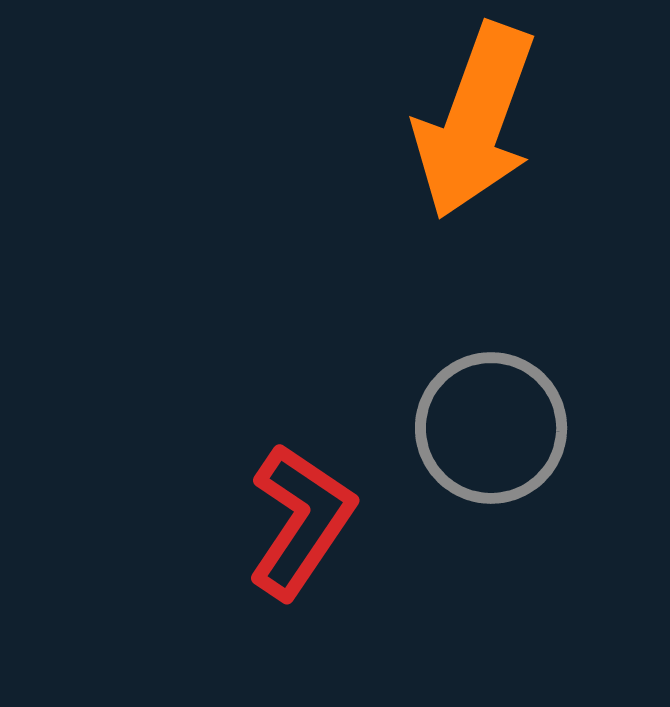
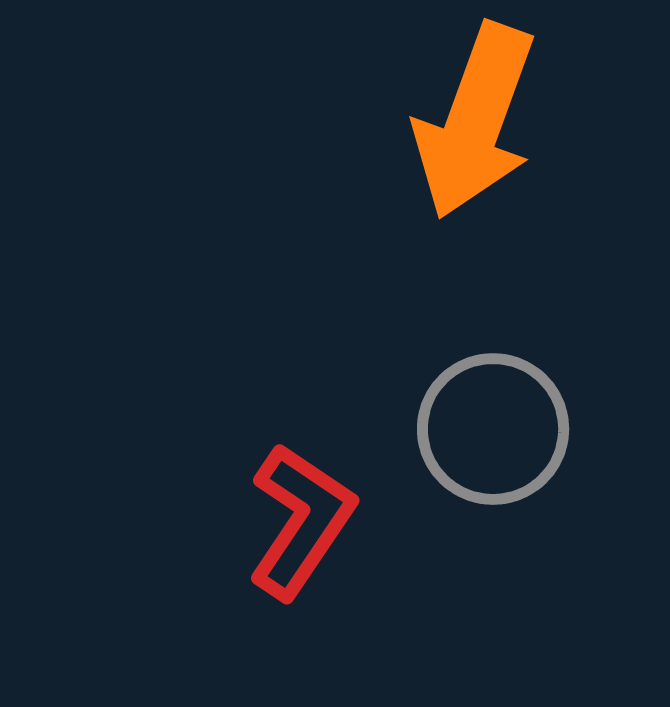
gray circle: moved 2 px right, 1 px down
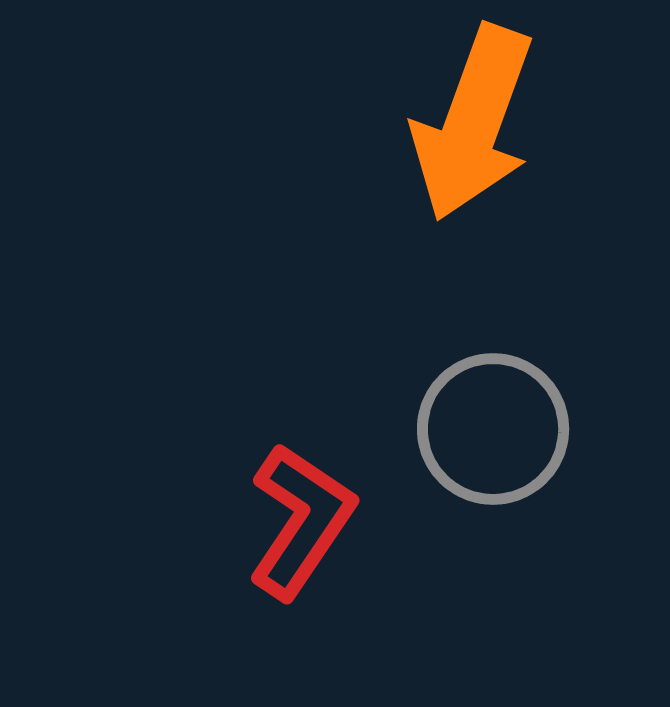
orange arrow: moved 2 px left, 2 px down
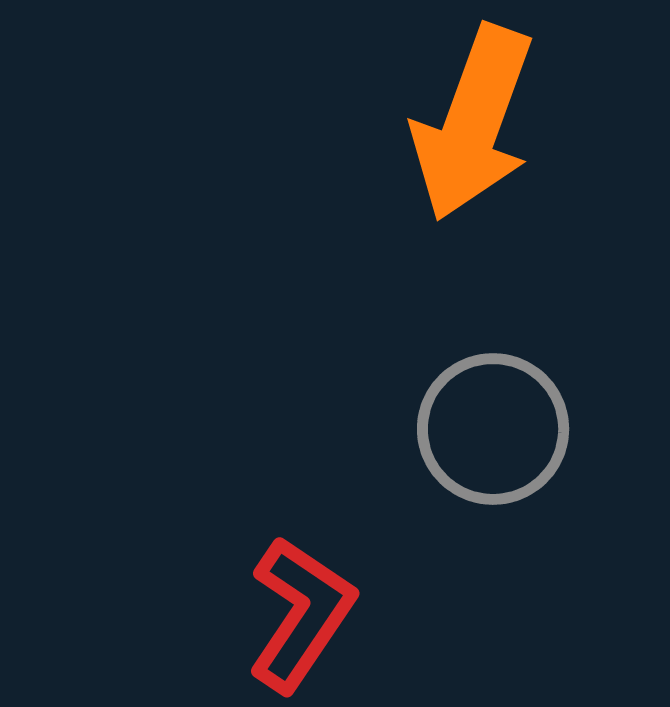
red L-shape: moved 93 px down
